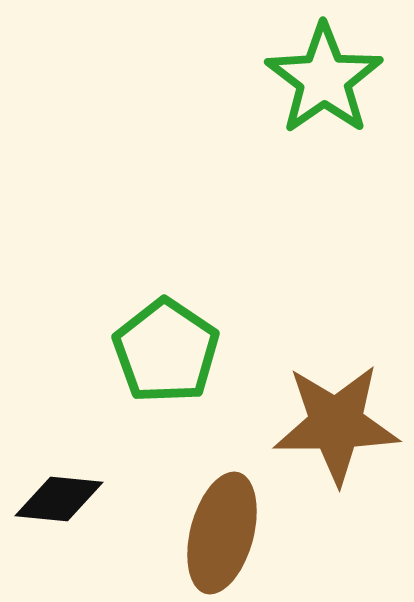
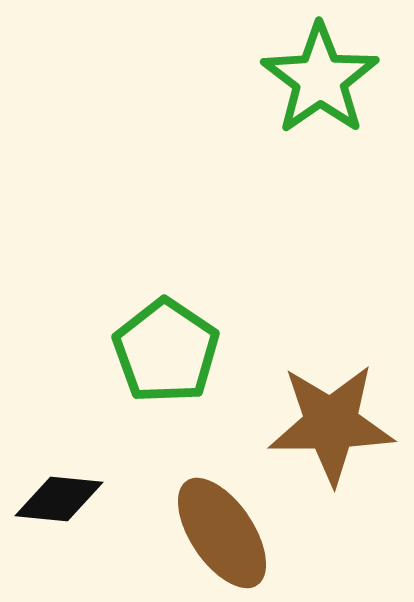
green star: moved 4 px left
brown star: moved 5 px left
brown ellipse: rotated 49 degrees counterclockwise
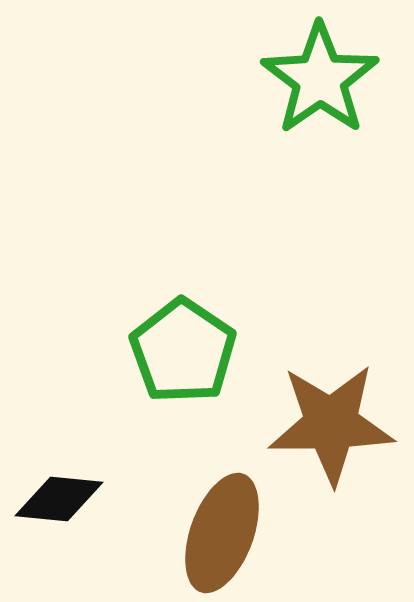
green pentagon: moved 17 px right
brown ellipse: rotated 54 degrees clockwise
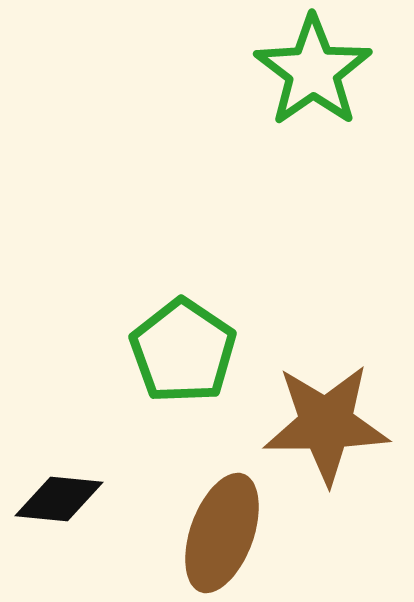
green star: moved 7 px left, 8 px up
brown star: moved 5 px left
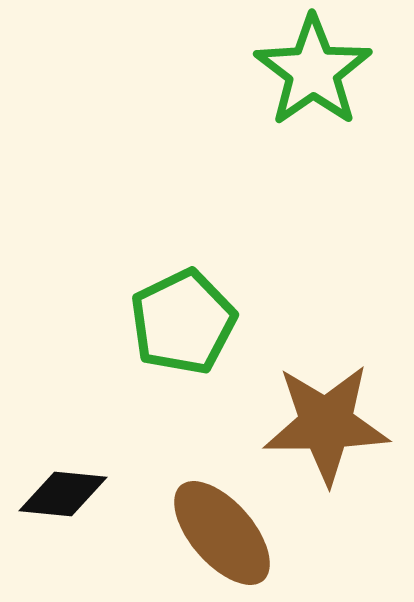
green pentagon: moved 29 px up; rotated 12 degrees clockwise
black diamond: moved 4 px right, 5 px up
brown ellipse: rotated 61 degrees counterclockwise
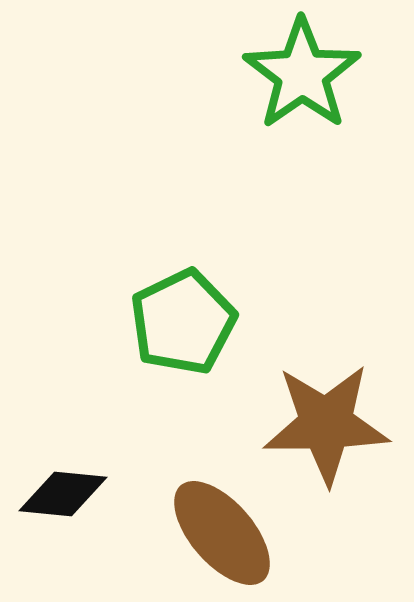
green star: moved 11 px left, 3 px down
